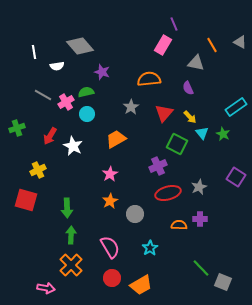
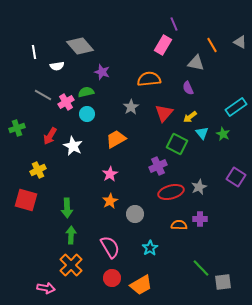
yellow arrow at (190, 117): rotated 96 degrees clockwise
red ellipse at (168, 193): moved 3 px right, 1 px up
gray square at (223, 282): rotated 30 degrees counterclockwise
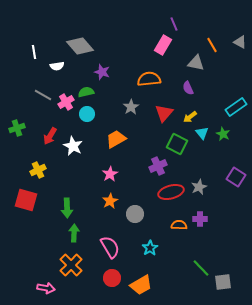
green arrow at (71, 235): moved 3 px right, 2 px up
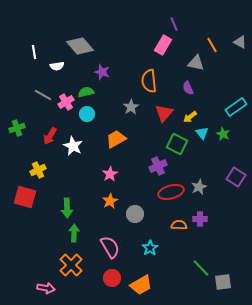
orange semicircle at (149, 79): moved 2 px down; rotated 90 degrees counterclockwise
red square at (26, 200): moved 1 px left, 3 px up
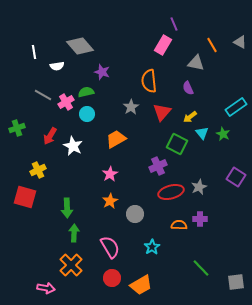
red triangle at (164, 113): moved 2 px left, 1 px up
cyan star at (150, 248): moved 2 px right, 1 px up
gray square at (223, 282): moved 13 px right
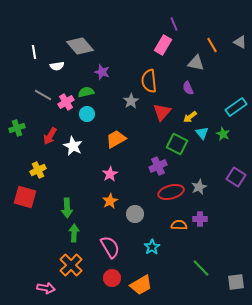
gray star at (131, 107): moved 6 px up
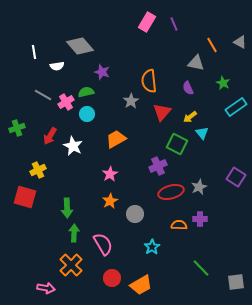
pink rectangle at (163, 45): moved 16 px left, 23 px up
green star at (223, 134): moved 51 px up
pink semicircle at (110, 247): moved 7 px left, 3 px up
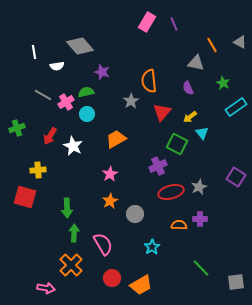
yellow cross at (38, 170): rotated 21 degrees clockwise
